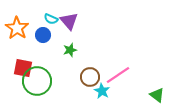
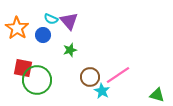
green circle: moved 1 px up
green triangle: rotated 21 degrees counterclockwise
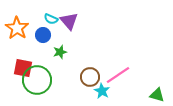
green star: moved 10 px left, 2 px down
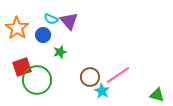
red square: moved 1 px left, 1 px up; rotated 30 degrees counterclockwise
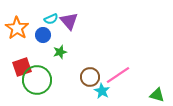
cyan semicircle: rotated 48 degrees counterclockwise
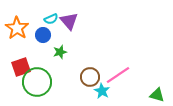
red square: moved 1 px left
green circle: moved 2 px down
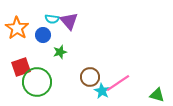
cyan semicircle: moved 1 px right; rotated 32 degrees clockwise
pink line: moved 8 px down
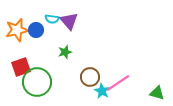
orange star: moved 2 px down; rotated 25 degrees clockwise
blue circle: moved 7 px left, 5 px up
green star: moved 5 px right
green triangle: moved 2 px up
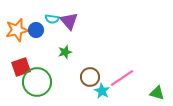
pink line: moved 4 px right, 5 px up
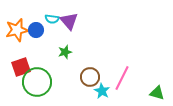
pink line: rotated 30 degrees counterclockwise
